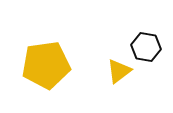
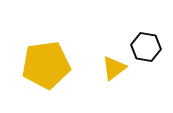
yellow triangle: moved 5 px left, 3 px up
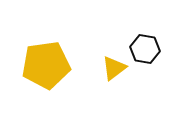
black hexagon: moved 1 px left, 2 px down
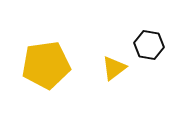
black hexagon: moved 4 px right, 4 px up
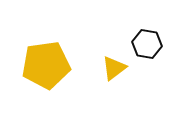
black hexagon: moved 2 px left, 1 px up
